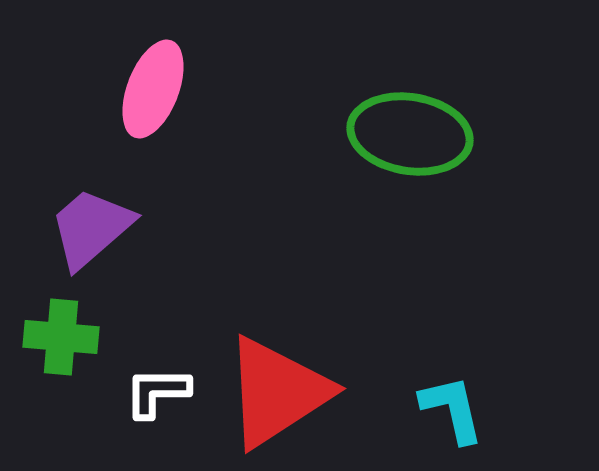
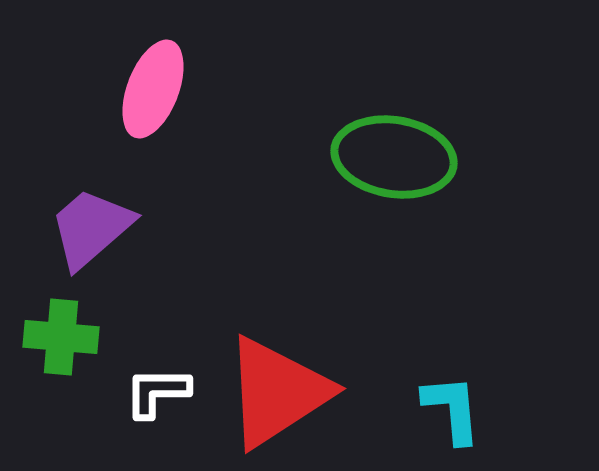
green ellipse: moved 16 px left, 23 px down
cyan L-shape: rotated 8 degrees clockwise
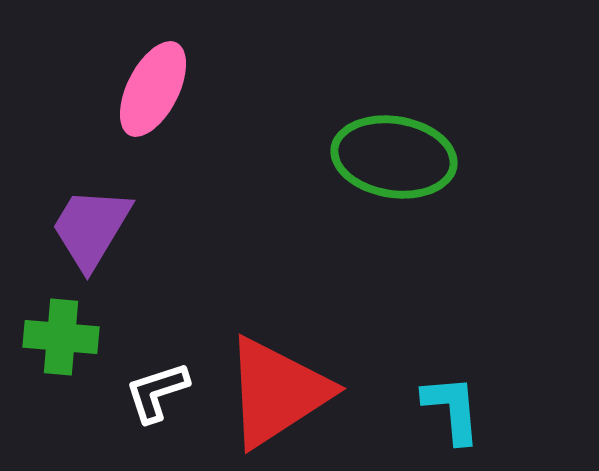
pink ellipse: rotated 6 degrees clockwise
purple trapezoid: rotated 18 degrees counterclockwise
white L-shape: rotated 18 degrees counterclockwise
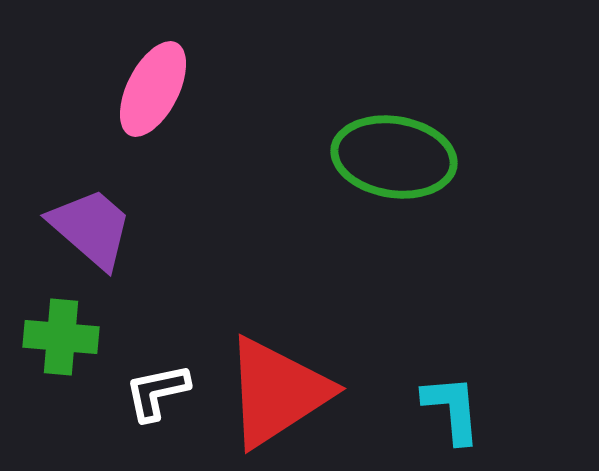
purple trapezoid: rotated 100 degrees clockwise
white L-shape: rotated 6 degrees clockwise
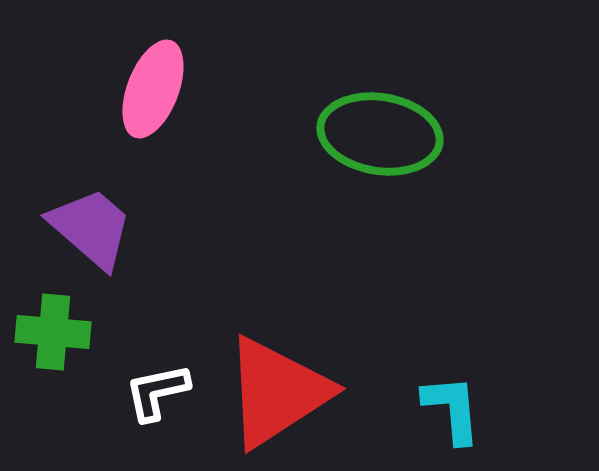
pink ellipse: rotated 6 degrees counterclockwise
green ellipse: moved 14 px left, 23 px up
green cross: moved 8 px left, 5 px up
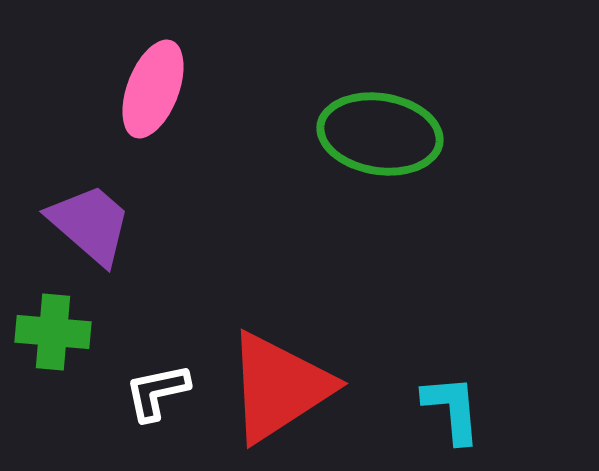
purple trapezoid: moved 1 px left, 4 px up
red triangle: moved 2 px right, 5 px up
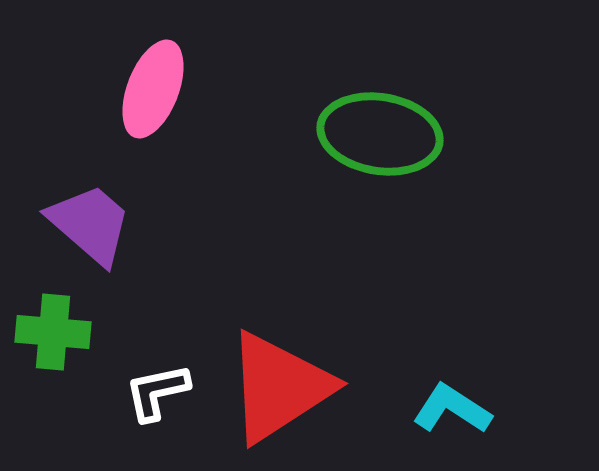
cyan L-shape: rotated 52 degrees counterclockwise
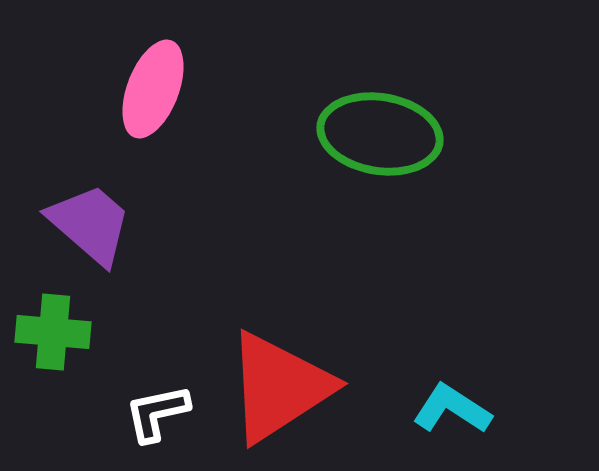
white L-shape: moved 21 px down
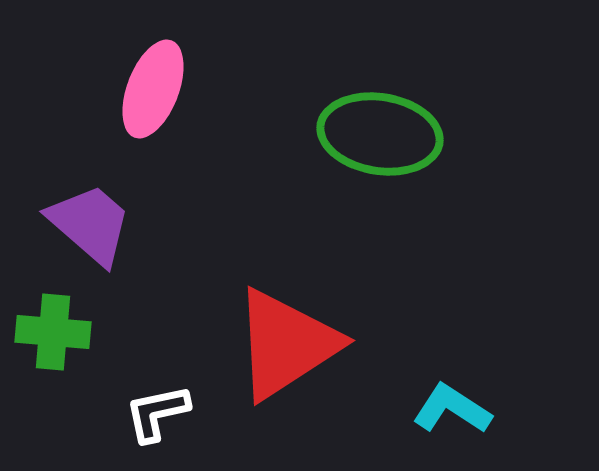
red triangle: moved 7 px right, 43 px up
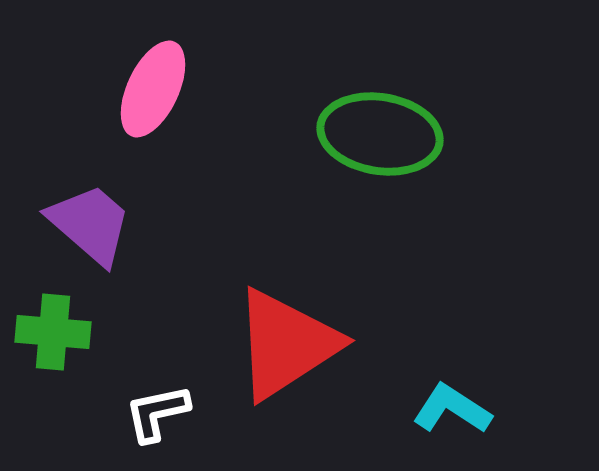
pink ellipse: rotated 4 degrees clockwise
